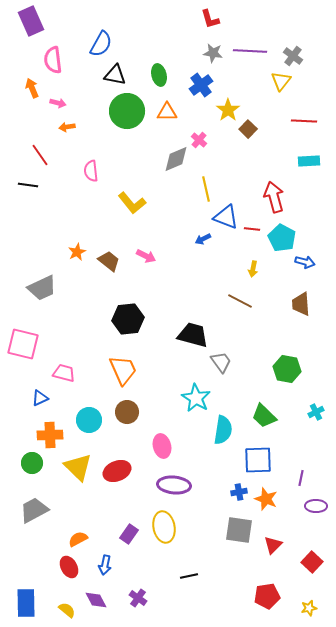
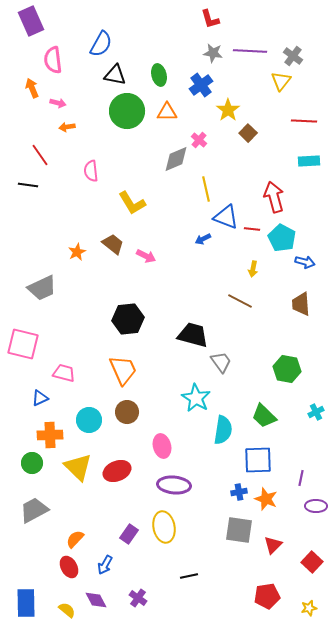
brown square at (248, 129): moved 4 px down
yellow L-shape at (132, 203): rotated 8 degrees clockwise
brown trapezoid at (109, 261): moved 4 px right, 17 px up
orange semicircle at (78, 539): moved 3 px left; rotated 18 degrees counterclockwise
blue arrow at (105, 565): rotated 18 degrees clockwise
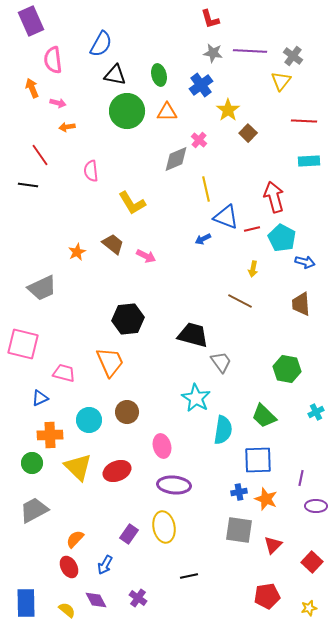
red line at (252, 229): rotated 21 degrees counterclockwise
orange trapezoid at (123, 370): moved 13 px left, 8 px up
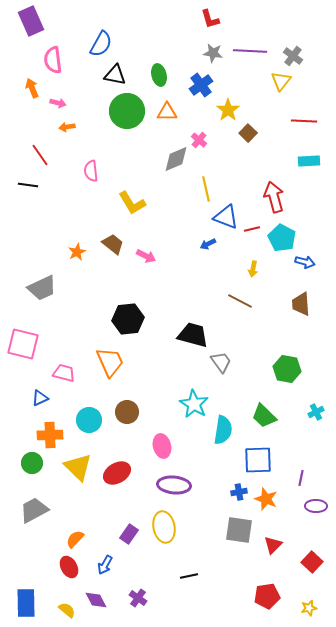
blue arrow at (203, 239): moved 5 px right, 5 px down
cyan star at (196, 398): moved 2 px left, 6 px down
red ellipse at (117, 471): moved 2 px down; rotated 8 degrees counterclockwise
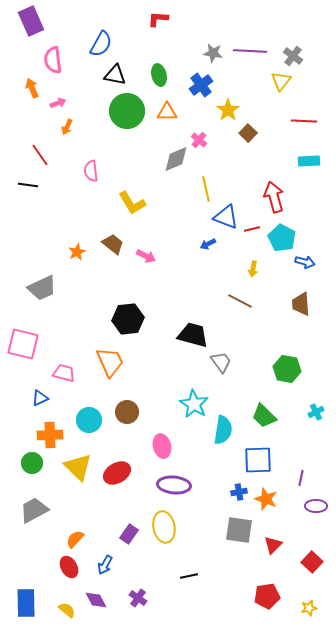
red L-shape at (210, 19): moved 52 px left; rotated 110 degrees clockwise
pink arrow at (58, 103): rotated 35 degrees counterclockwise
orange arrow at (67, 127): rotated 56 degrees counterclockwise
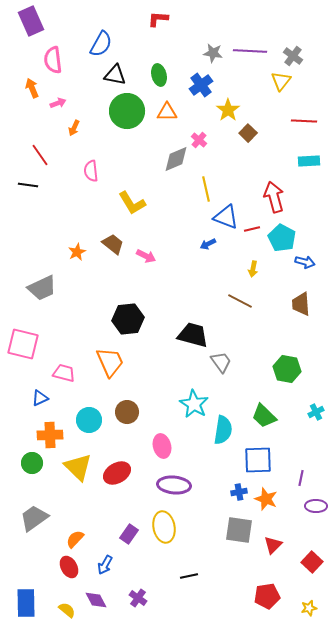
orange arrow at (67, 127): moved 7 px right, 1 px down
gray trapezoid at (34, 510): moved 8 px down; rotated 8 degrees counterclockwise
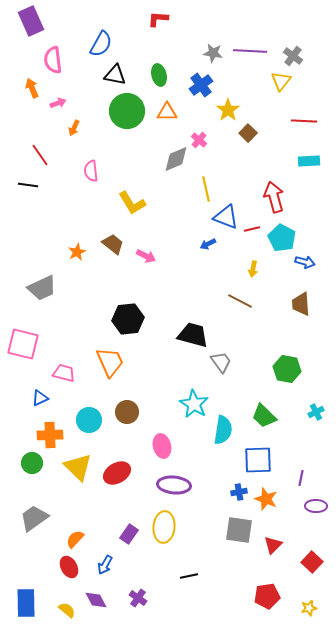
yellow ellipse at (164, 527): rotated 16 degrees clockwise
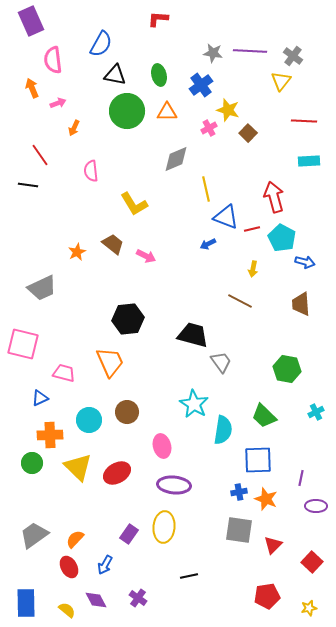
yellow star at (228, 110): rotated 20 degrees counterclockwise
pink cross at (199, 140): moved 10 px right, 12 px up; rotated 21 degrees clockwise
yellow L-shape at (132, 203): moved 2 px right, 1 px down
gray trapezoid at (34, 518): moved 17 px down
